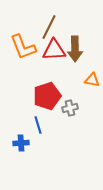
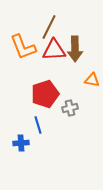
red pentagon: moved 2 px left, 2 px up
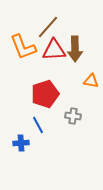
brown line: moved 1 px left; rotated 15 degrees clockwise
orange triangle: moved 1 px left, 1 px down
gray cross: moved 3 px right, 8 px down; rotated 21 degrees clockwise
blue line: rotated 12 degrees counterclockwise
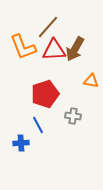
brown arrow: rotated 30 degrees clockwise
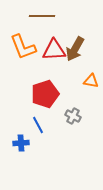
brown line: moved 6 px left, 11 px up; rotated 50 degrees clockwise
gray cross: rotated 21 degrees clockwise
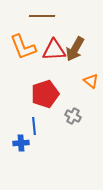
orange triangle: rotated 28 degrees clockwise
blue line: moved 4 px left, 1 px down; rotated 24 degrees clockwise
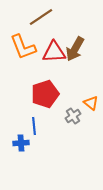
brown line: moved 1 px left, 1 px down; rotated 35 degrees counterclockwise
red triangle: moved 2 px down
orange triangle: moved 22 px down
gray cross: rotated 28 degrees clockwise
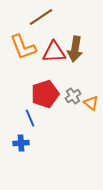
brown arrow: rotated 20 degrees counterclockwise
gray cross: moved 20 px up
blue line: moved 4 px left, 8 px up; rotated 18 degrees counterclockwise
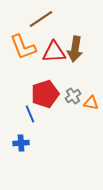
brown line: moved 2 px down
orange triangle: rotated 28 degrees counterclockwise
blue line: moved 4 px up
